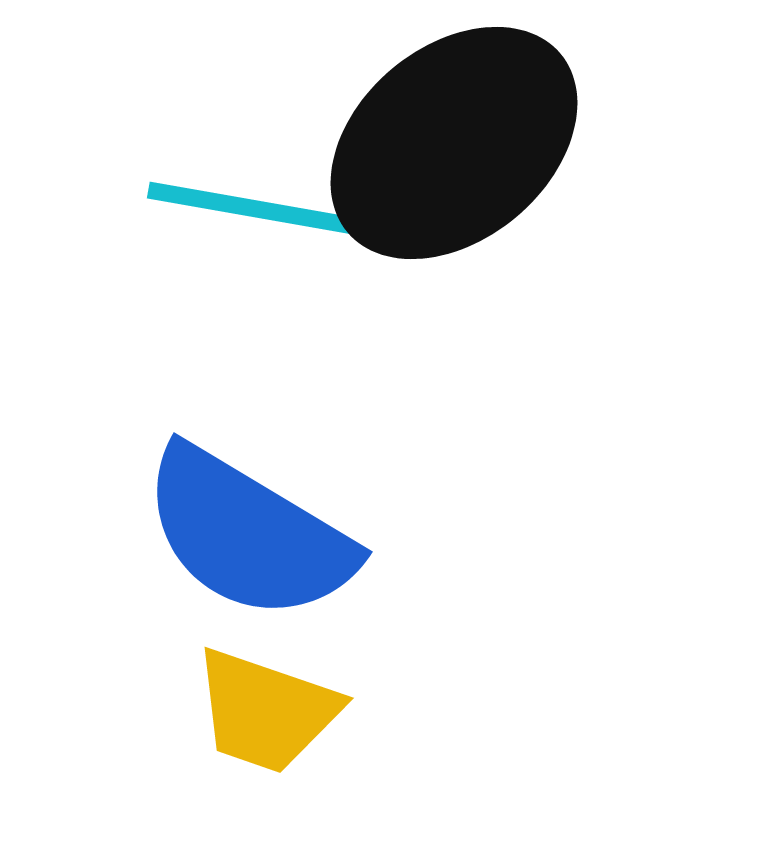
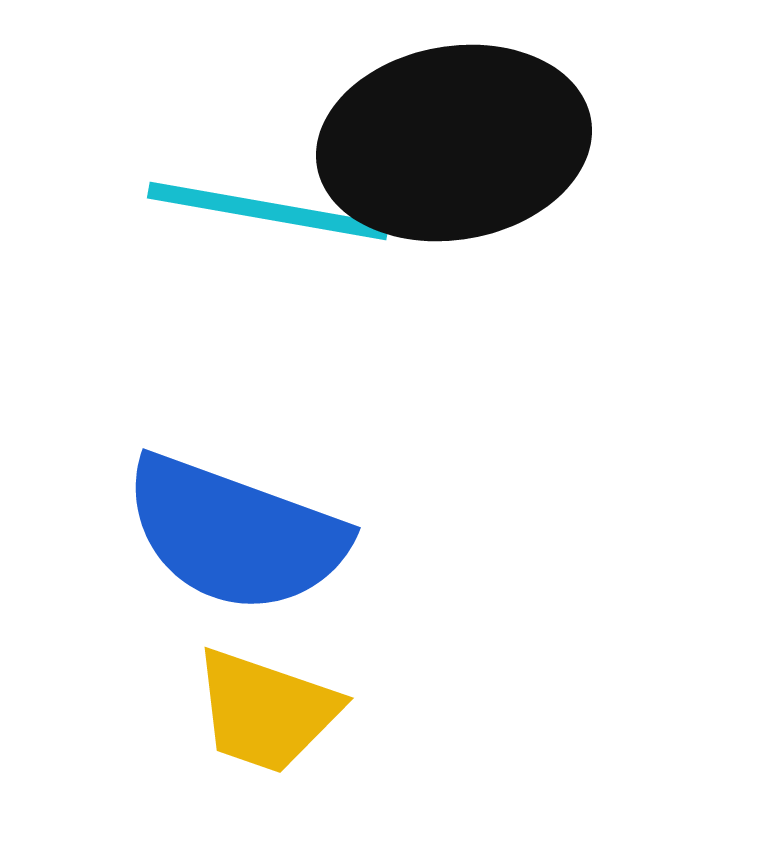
black ellipse: rotated 30 degrees clockwise
blue semicircle: moved 13 px left; rotated 11 degrees counterclockwise
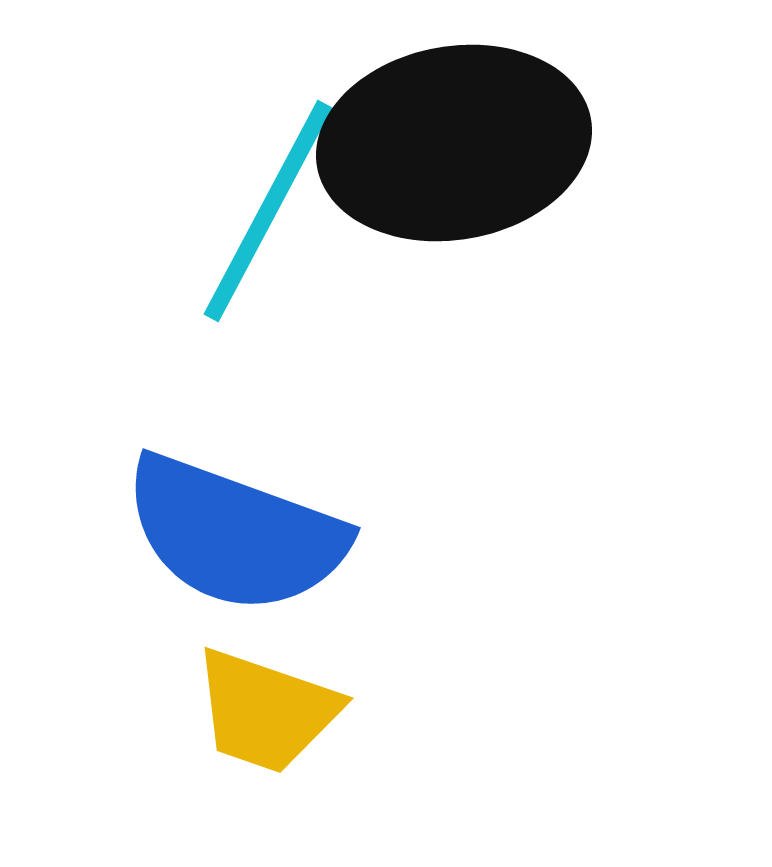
cyan line: rotated 72 degrees counterclockwise
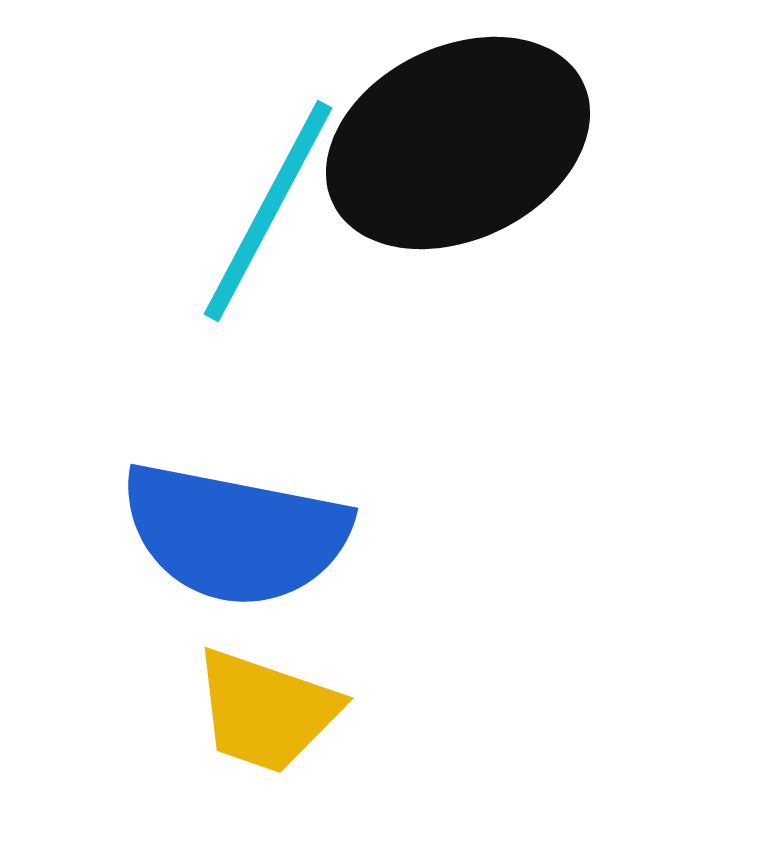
black ellipse: moved 4 px right; rotated 16 degrees counterclockwise
blue semicircle: rotated 9 degrees counterclockwise
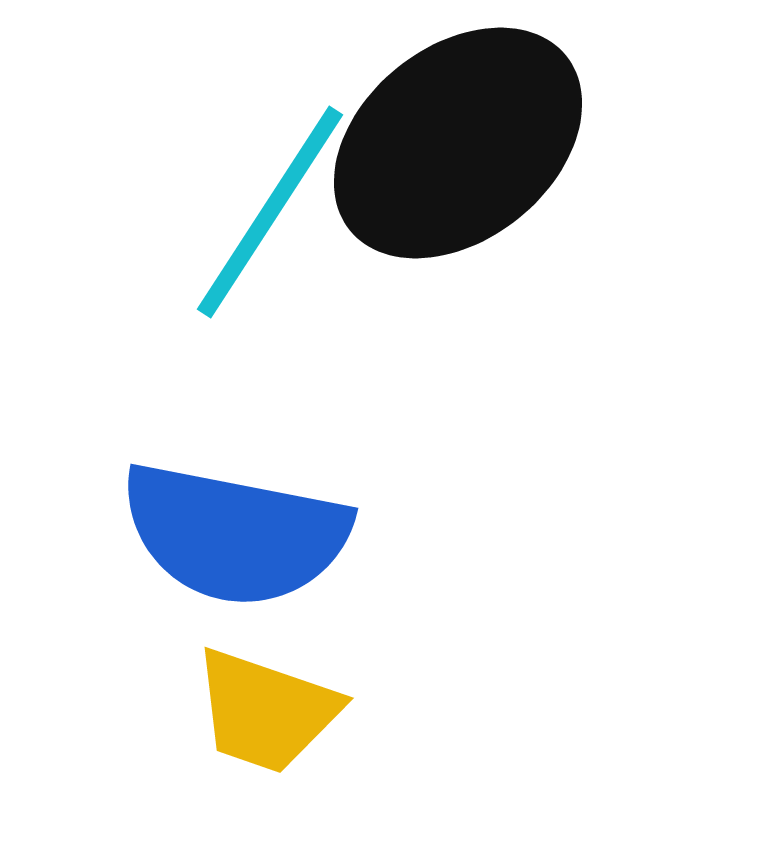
black ellipse: rotated 13 degrees counterclockwise
cyan line: moved 2 px right, 1 px down; rotated 5 degrees clockwise
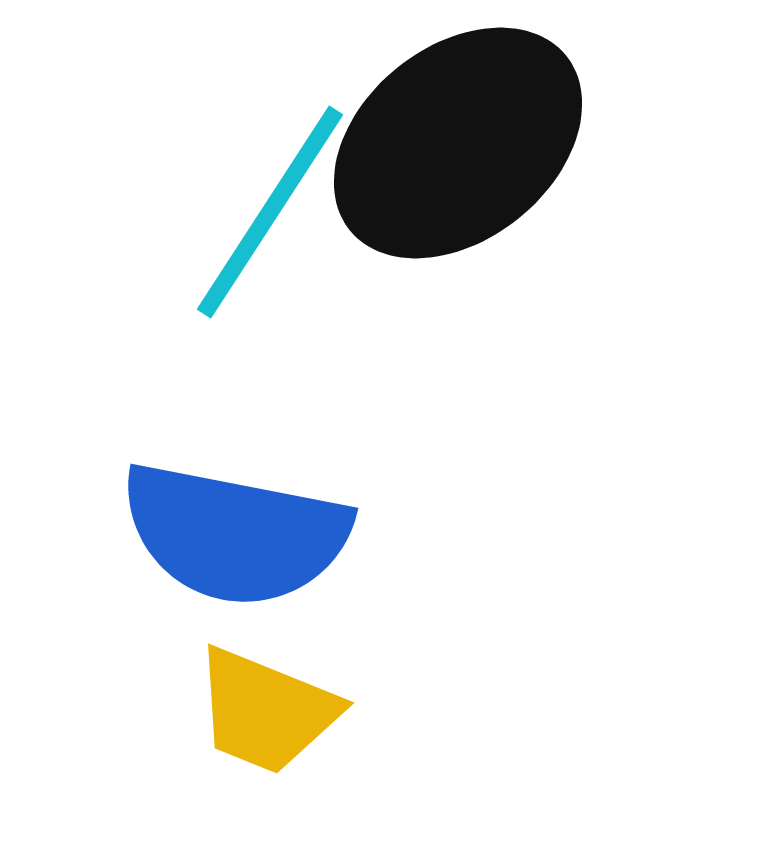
yellow trapezoid: rotated 3 degrees clockwise
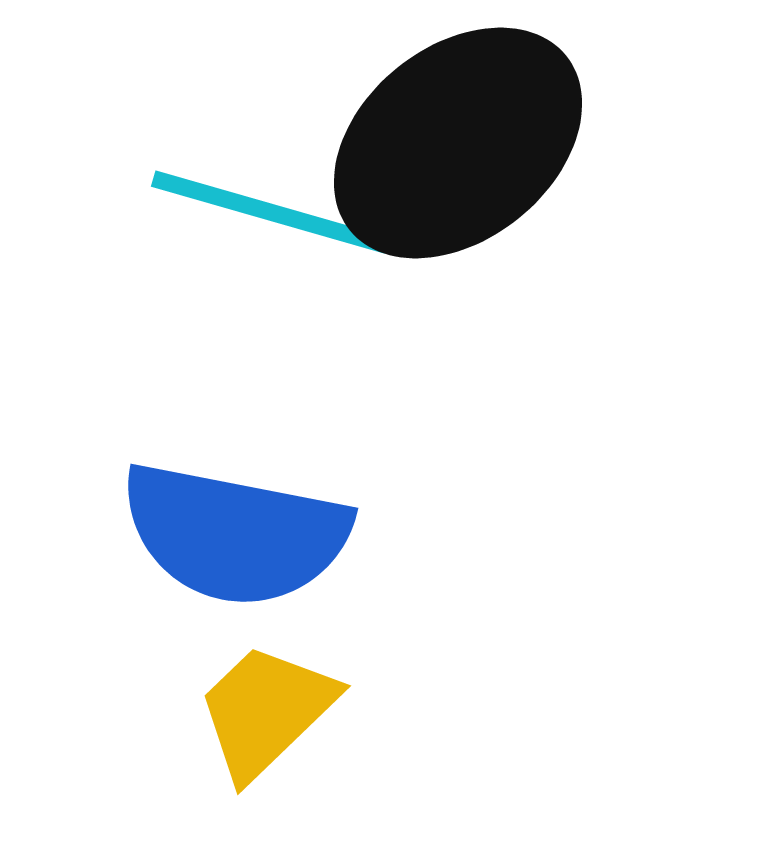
cyan line: rotated 73 degrees clockwise
yellow trapezoid: rotated 114 degrees clockwise
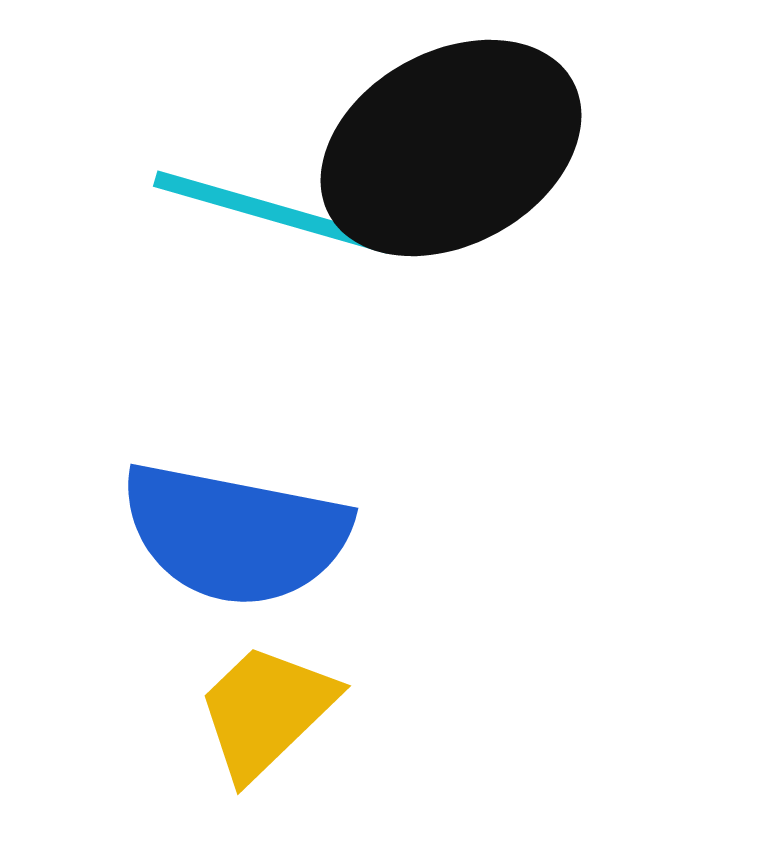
black ellipse: moved 7 px left, 5 px down; rotated 10 degrees clockwise
cyan line: moved 2 px right
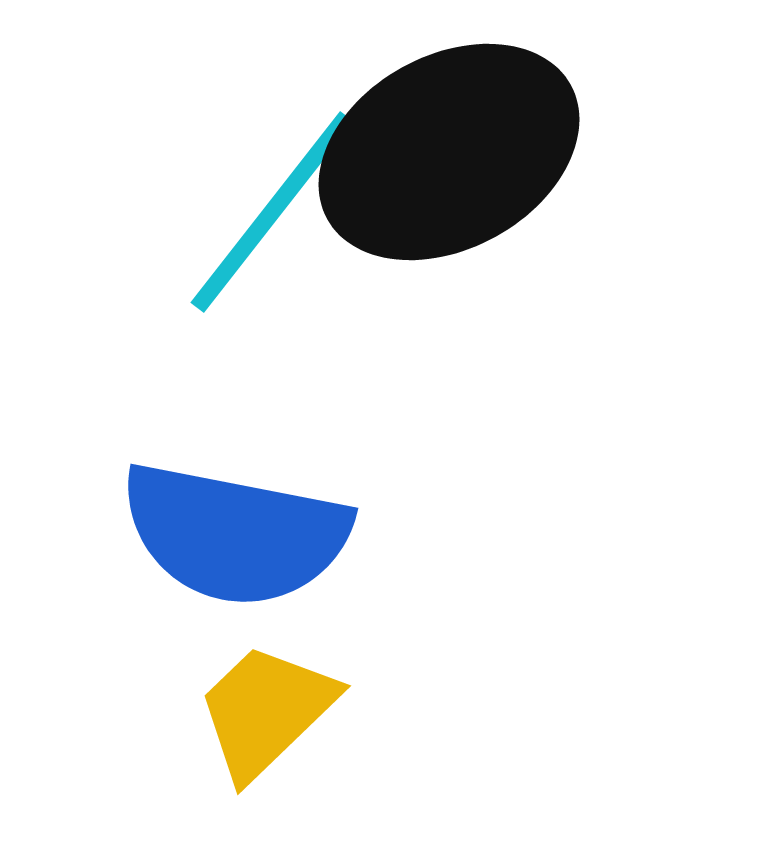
black ellipse: moved 2 px left, 4 px down
cyan line: rotated 68 degrees counterclockwise
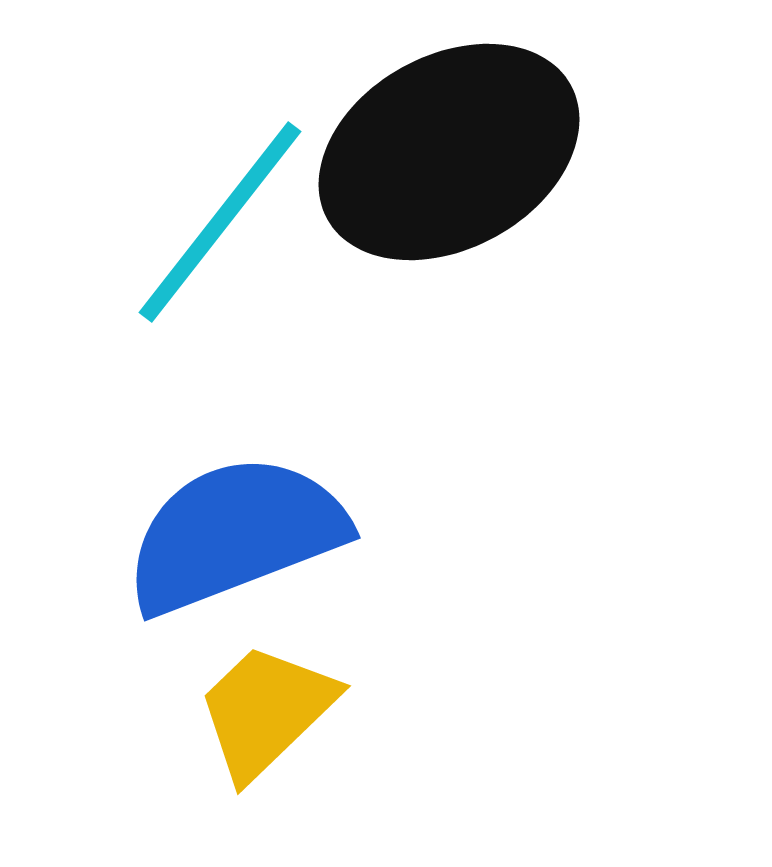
cyan line: moved 52 px left, 10 px down
blue semicircle: rotated 148 degrees clockwise
